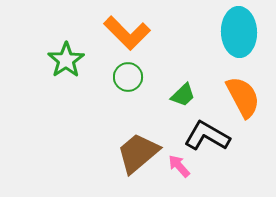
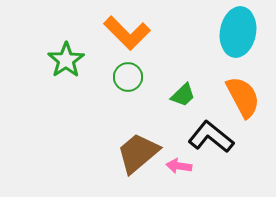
cyan ellipse: moved 1 px left; rotated 12 degrees clockwise
black L-shape: moved 4 px right, 1 px down; rotated 9 degrees clockwise
pink arrow: rotated 40 degrees counterclockwise
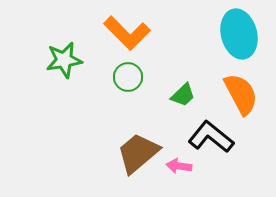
cyan ellipse: moved 1 px right, 2 px down; rotated 24 degrees counterclockwise
green star: moved 2 px left; rotated 24 degrees clockwise
orange semicircle: moved 2 px left, 3 px up
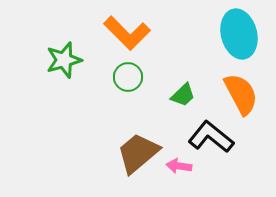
green star: rotated 6 degrees counterclockwise
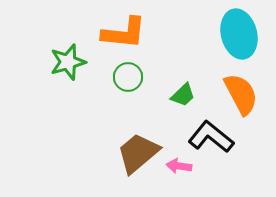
orange L-shape: moved 3 px left; rotated 39 degrees counterclockwise
green star: moved 4 px right, 2 px down
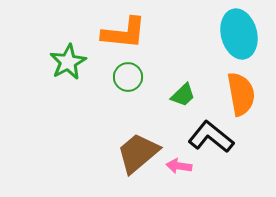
green star: rotated 12 degrees counterclockwise
orange semicircle: rotated 18 degrees clockwise
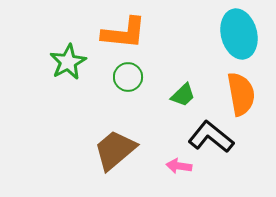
brown trapezoid: moved 23 px left, 3 px up
